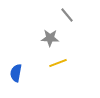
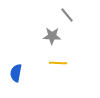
gray star: moved 2 px right, 2 px up
yellow line: rotated 24 degrees clockwise
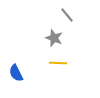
gray star: moved 2 px right, 2 px down; rotated 18 degrees clockwise
blue semicircle: rotated 36 degrees counterclockwise
